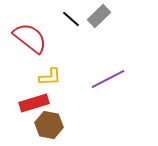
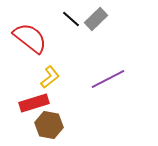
gray rectangle: moved 3 px left, 3 px down
yellow L-shape: rotated 35 degrees counterclockwise
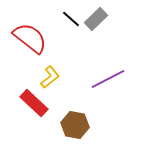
red rectangle: rotated 60 degrees clockwise
brown hexagon: moved 26 px right
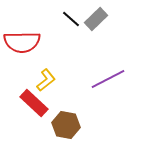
red semicircle: moved 8 px left, 4 px down; rotated 141 degrees clockwise
yellow L-shape: moved 4 px left, 3 px down
brown hexagon: moved 9 px left
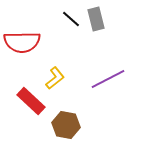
gray rectangle: rotated 60 degrees counterclockwise
yellow L-shape: moved 9 px right, 2 px up
red rectangle: moved 3 px left, 2 px up
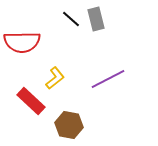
brown hexagon: moved 3 px right
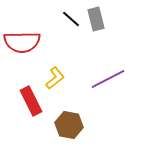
red rectangle: rotated 20 degrees clockwise
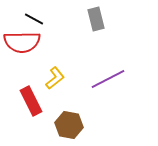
black line: moved 37 px left; rotated 12 degrees counterclockwise
